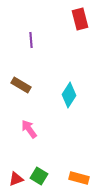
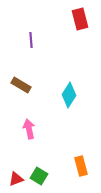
pink arrow: rotated 24 degrees clockwise
orange rectangle: moved 2 px right, 12 px up; rotated 60 degrees clockwise
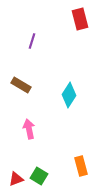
purple line: moved 1 px right, 1 px down; rotated 21 degrees clockwise
